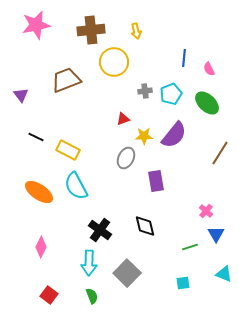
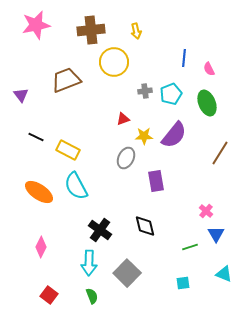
green ellipse: rotated 25 degrees clockwise
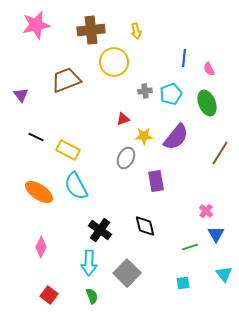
purple semicircle: moved 2 px right, 2 px down
cyan triangle: rotated 30 degrees clockwise
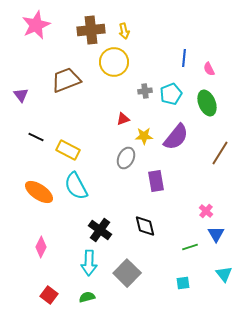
pink star: rotated 12 degrees counterclockwise
yellow arrow: moved 12 px left
green semicircle: moved 5 px left, 1 px down; rotated 84 degrees counterclockwise
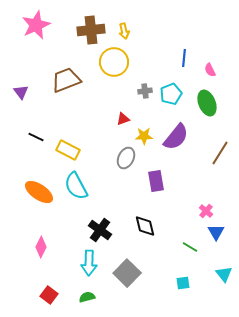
pink semicircle: moved 1 px right, 1 px down
purple triangle: moved 3 px up
blue triangle: moved 2 px up
green line: rotated 49 degrees clockwise
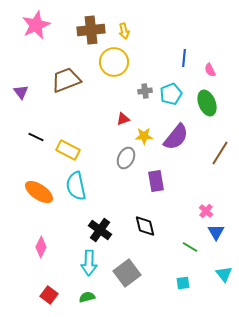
cyan semicircle: rotated 16 degrees clockwise
gray square: rotated 8 degrees clockwise
